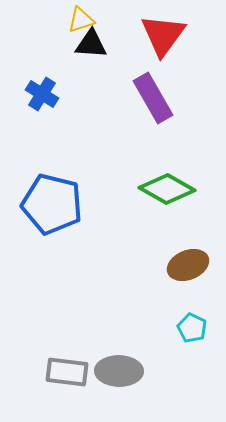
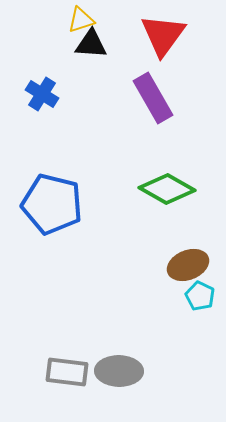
cyan pentagon: moved 8 px right, 32 px up
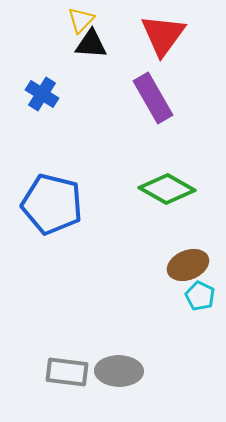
yellow triangle: rotated 28 degrees counterclockwise
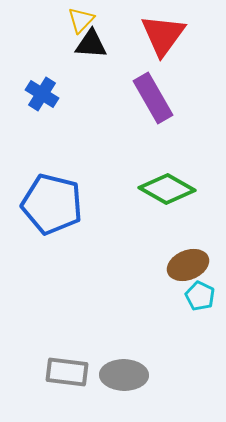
gray ellipse: moved 5 px right, 4 px down
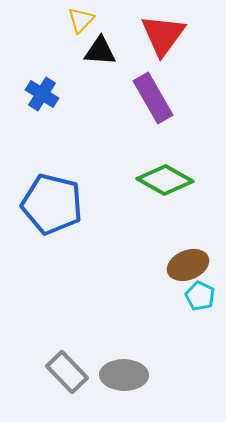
black triangle: moved 9 px right, 7 px down
green diamond: moved 2 px left, 9 px up
gray rectangle: rotated 39 degrees clockwise
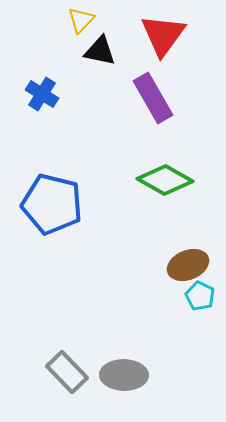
black triangle: rotated 8 degrees clockwise
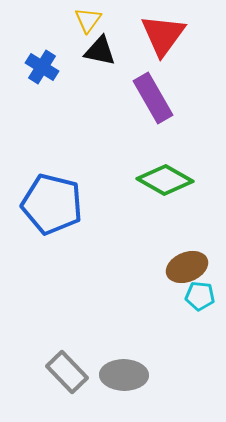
yellow triangle: moved 7 px right; rotated 8 degrees counterclockwise
blue cross: moved 27 px up
brown ellipse: moved 1 px left, 2 px down
cyan pentagon: rotated 20 degrees counterclockwise
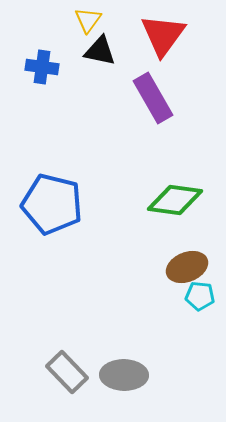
blue cross: rotated 24 degrees counterclockwise
green diamond: moved 10 px right, 20 px down; rotated 22 degrees counterclockwise
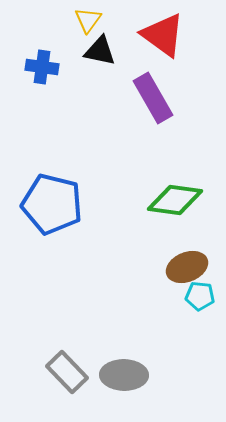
red triangle: rotated 30 degrees counterclockwise
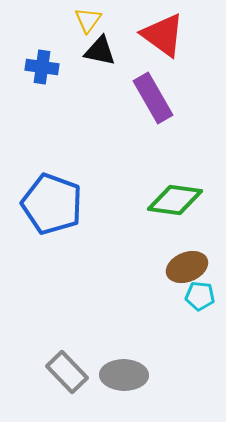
blue pentagon: rotated 6 degrees clockwise
